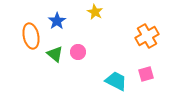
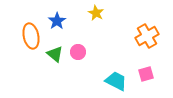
yellow star: moved 1 px right, 1 px down
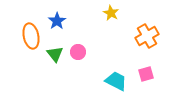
yellow star: moved 15 px right
green triangle: rotated 12 degrees clockwise
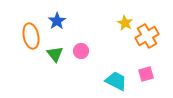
yellow star: moved 14 px right, 10 px down
pink circle: moved 3 px right, 1 px up
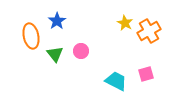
orange cross: moved 2 px right, 5 px up
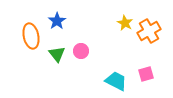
green triangle: moved 2 px right
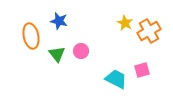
blue star: moved 2 px right; rotated 24 degrees counterclockwise
pink square: moved 4 px left, 4 px up
cyan trapezoid: moved 2 px up
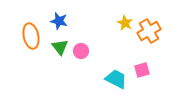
green triangle: moved 3 px right, 7 px up
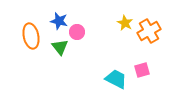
pink circle: moved 4 px left, 19 px up
